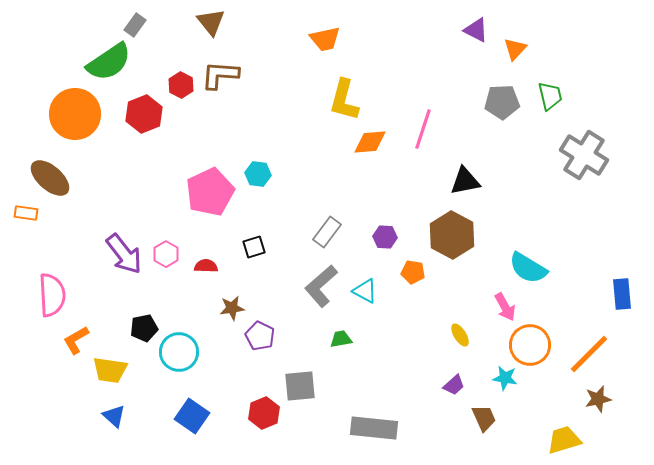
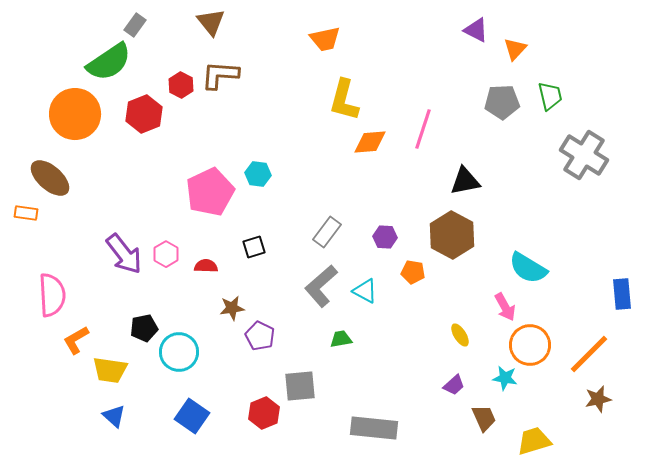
yellow trapezoid at (564, 440): moved 30 px left, 1 px down
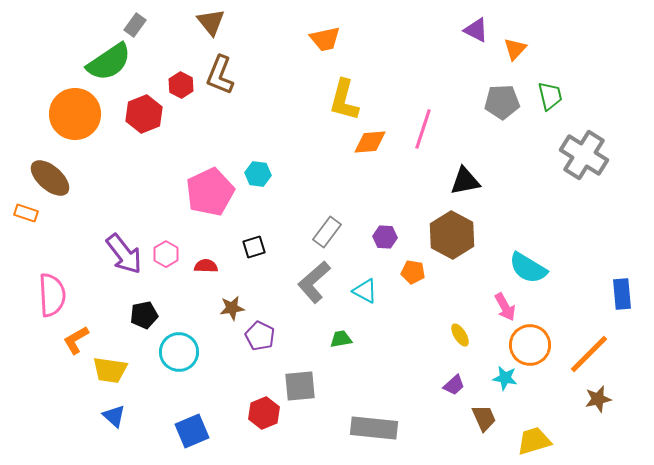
brown L-shape at (220, 75): rotated 72 degrees counterclockwise
orange rectangle at (26, 213): rotated 10 degrees clockwise
gray L-shape at (321, 286): moved 7 px left, 4 px up
black pentagon at (144, 328): moved 13 px up
blue square at (192, 416): moved 15 px down; rotated 32 degrees clockwise
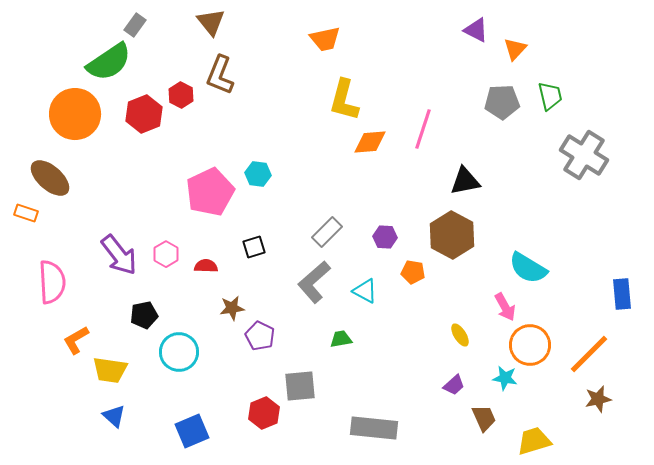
red hexagon at (181, 85): moved 10 px down
gray rectangle at (327, 232): rotated 8 degrees clockwise
purple arrow at (124, 254): moved 5 px left, 1 px down
pink semicircle at (52, 295): moved 13 px up
